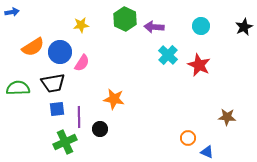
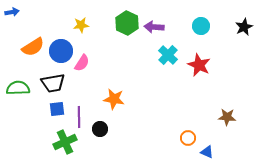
green hexagon: moved 2 px right, 4 px down
blue circle: moved 1 px right, 1 px up
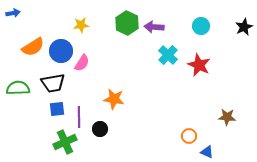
blue arrow: moved 1 px right, 1 px down
orange circle: moved 1 px right, 2 px up
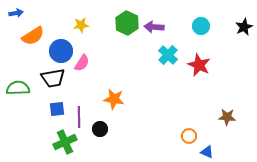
blue arrow: moved 3 px right
orange semicircle: moved 11 px up
black trapezoid: moved 5 px up
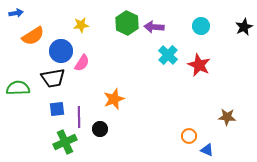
orange star: rotated 30 degrees counterclockwise
blue triangle: moved 2 px up
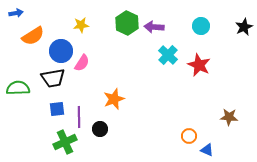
brown star: moved 2 px right
